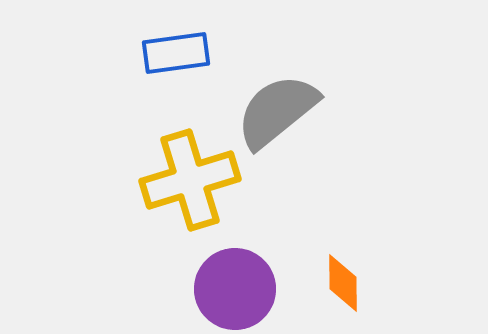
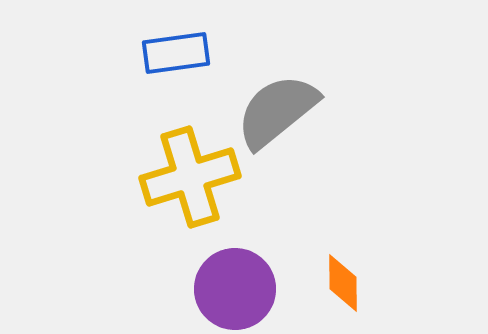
yellow cross: moved 3 px up
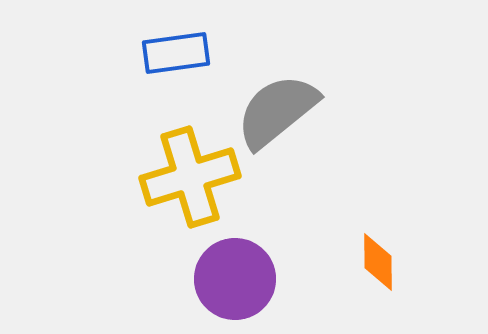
orange diamond: moved 35 px right, 21 px up
purple circle: moved 10 px up
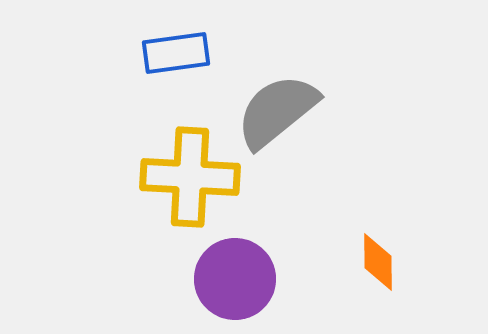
yellow cross: rotated 20 degrees clockwise
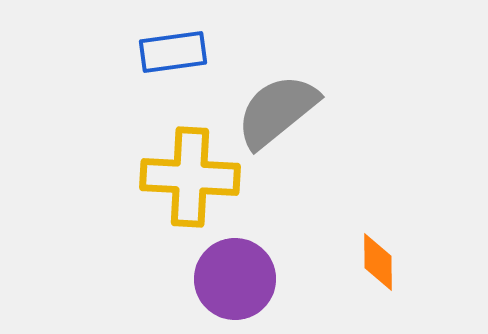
blue rectangle: moved 3 px left, 1 px up
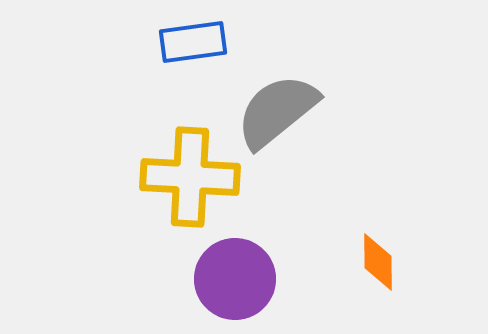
blue rectangle: moved 20 px right, 10 px up
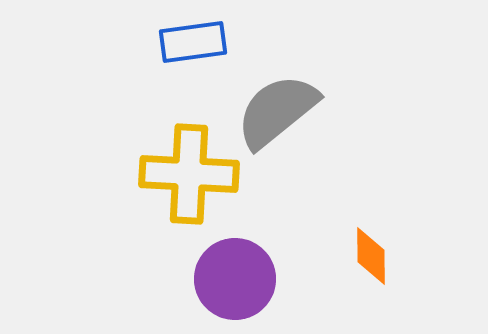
yellow cross: moved 1 px left, 3 px up
orange diamond: moved 7 px left, 6 px up
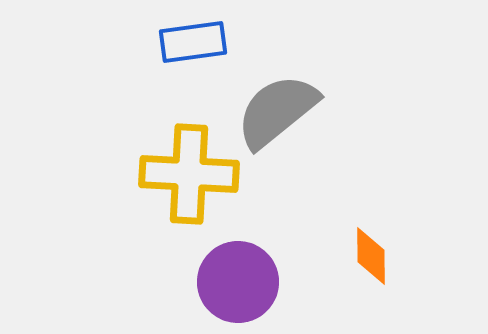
purple circle: moved 3 px right, 3 px down
